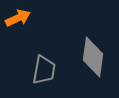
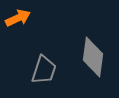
gray trapezoid: rotated 8 degrees clockwise
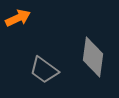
gray trapezoid: rotated 108 degrees clockwise
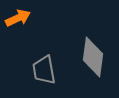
gray trapezoid: rotated 44 degrees clockwise
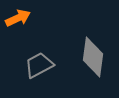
gray trapezoid: moved 5 px left, 5 px up; rotated 72 degrees clockwise
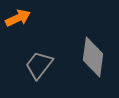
gray trapezoid: rotated 24 degrees counterclockwise
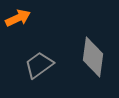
gray trapezoid: rotated 16 degrees clockwise
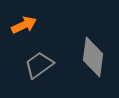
orange arrow: moved 6 px right, 7 px down
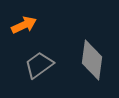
gray diamond: moved 1 px left, 3 px down
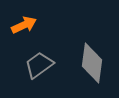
gray diamond: moved 3 px down
